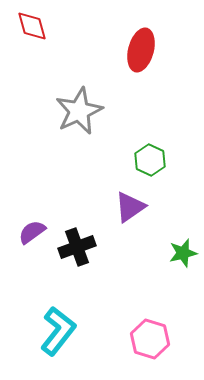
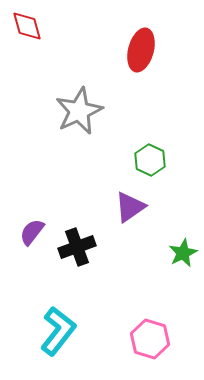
red diamond: moved 5 px left
purple semicircle: rotated 16 degrees counterclockwise
green star: rotated 12 degrees counterclockwise
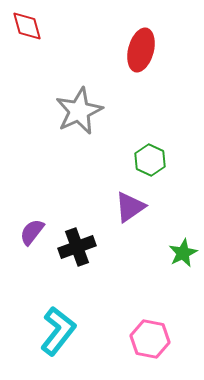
pink hexagon: rotated 6 degrees counterclockwise
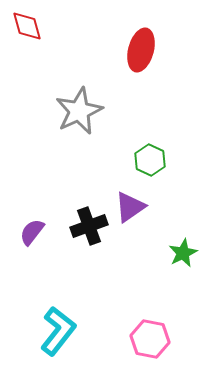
black cross: moved 12 px right, 21 px up
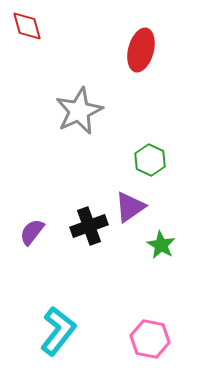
green star: moved 22 px left, 8 px up; rotated 16 degrees counterclockwise
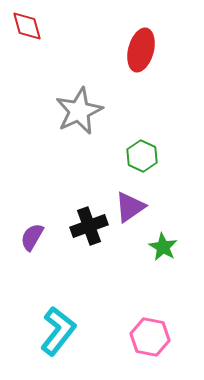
green hexagon: moved 8 px left, 4 px up
purple semicircle: moved 5 px down; rotated 8 degrees counterclockwise
green star: moved 2 px right, 2 px down
pink hexagon: moved 2 px up
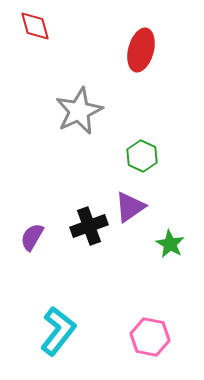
red diamond: moved 8 px right
green star: moved 7 px right, 3 px up
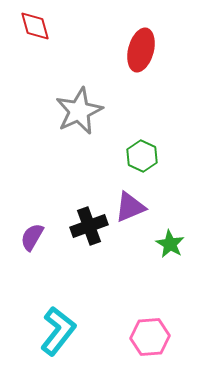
purple triangle: rotated 12 degrees clockwise
pink hexagon: rotated 15 degrees counterclockwise
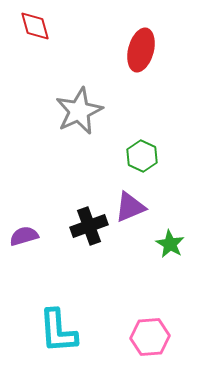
purple semicircle: moved 8 px left, 1 px up; rotated 44 degrees clockwise
cyan L-shape: rotated 138 degrees clockwise
